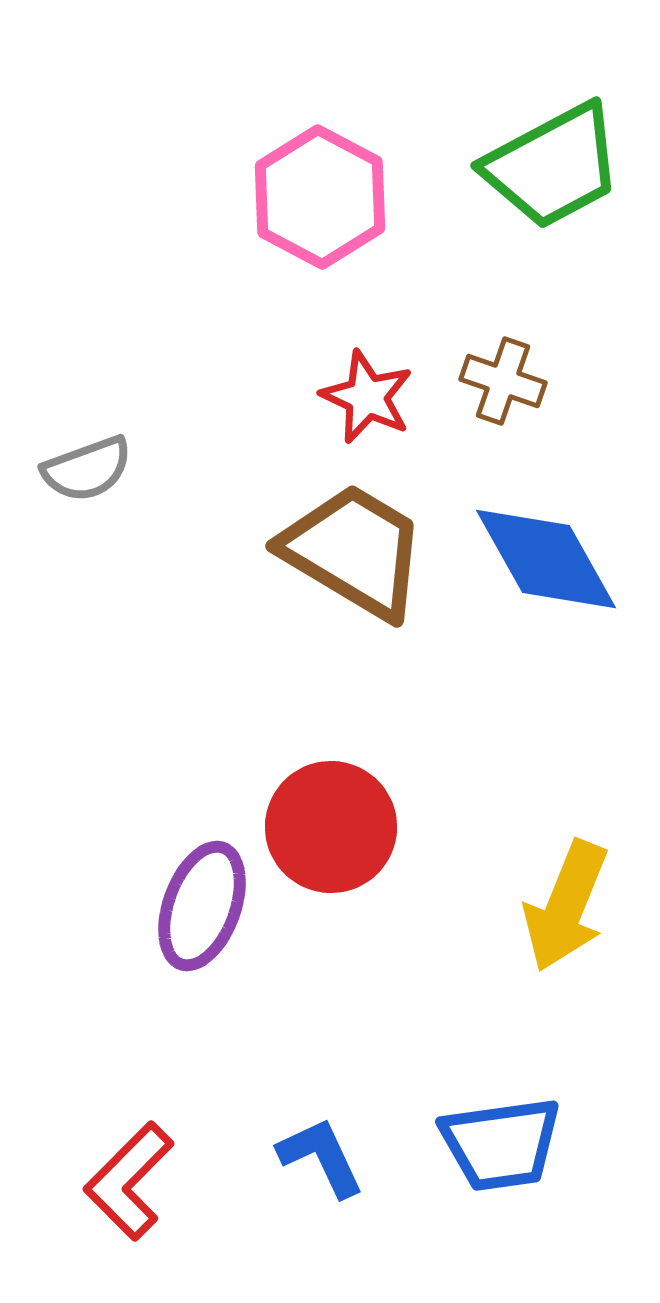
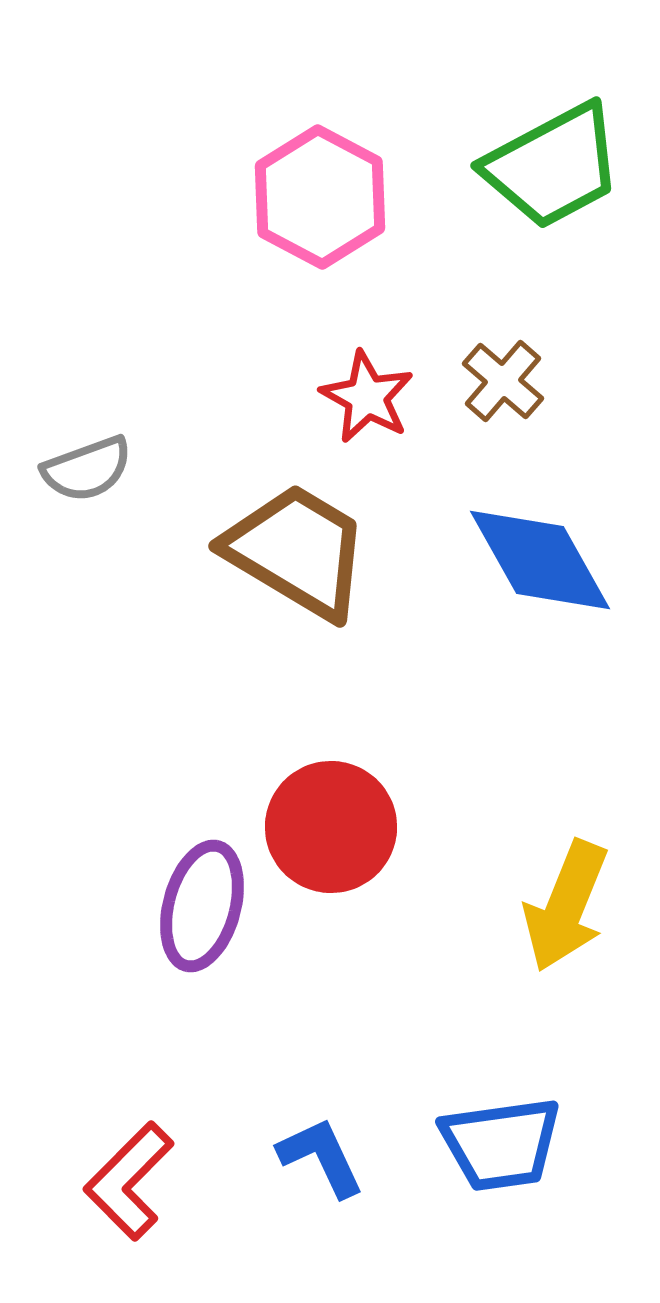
brown cross: rotated 22 degrees clockwise
red star: rotated 4 degrees clockwise
brown trapezoid: moved 57 px left
blue diamond: moved 6 px left, 1 px down
purple ellipse: rotated 5 degrees counterclockwise
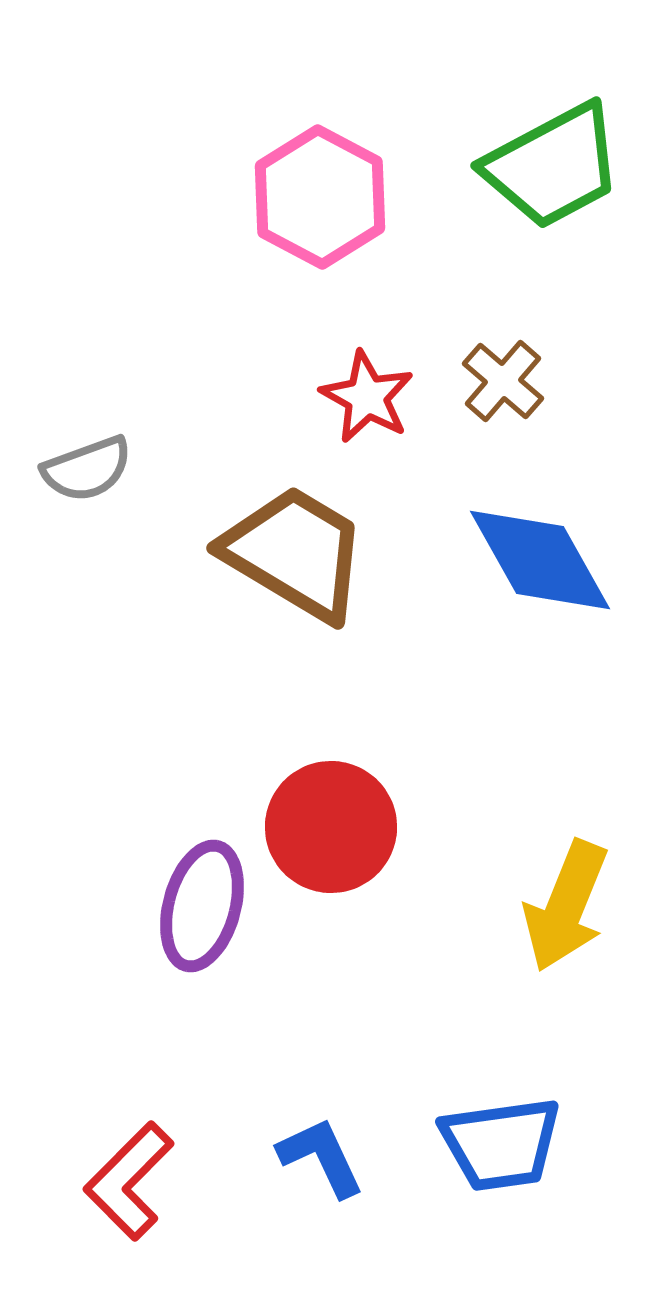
brown trapezoid: moved 2 px left, 2 px down
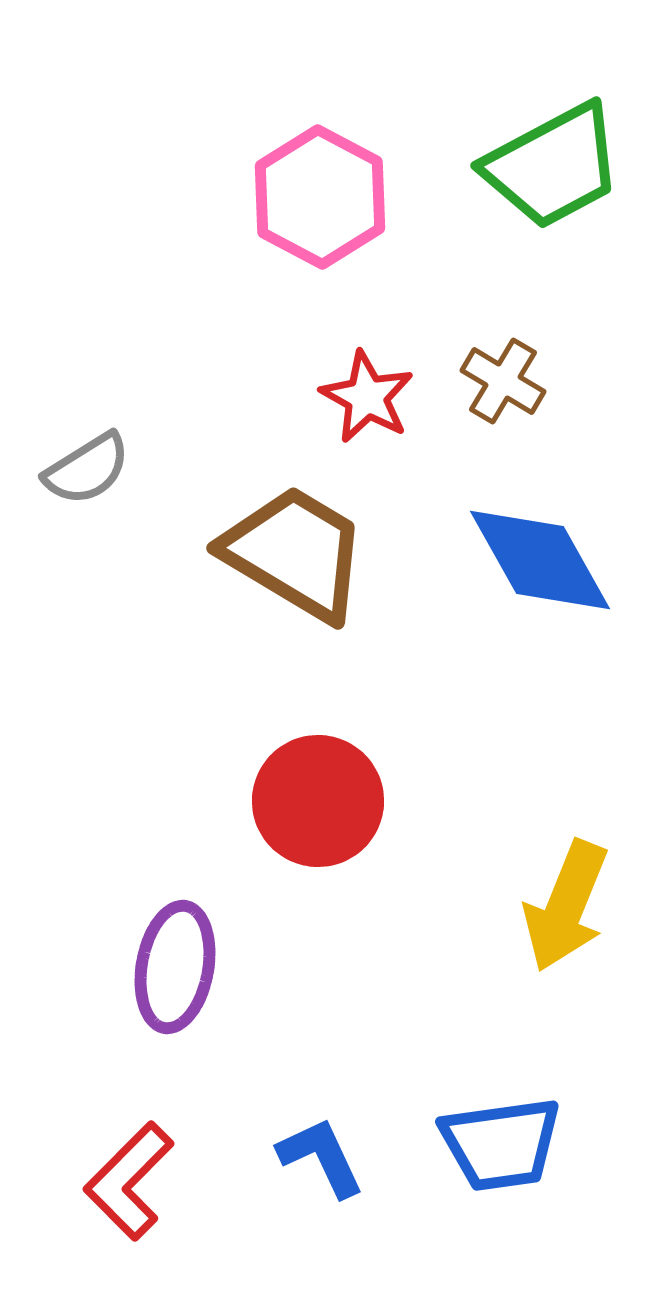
brown cross: rotated 10 degrees counterclockwise
gray semicircle: rotated 12 degrees counterclockwise
red circle: moved 13 px left, 26 px up
purple ellipse: moved 27 px left, 61 px down; rotated 5 degrees counterclockwise
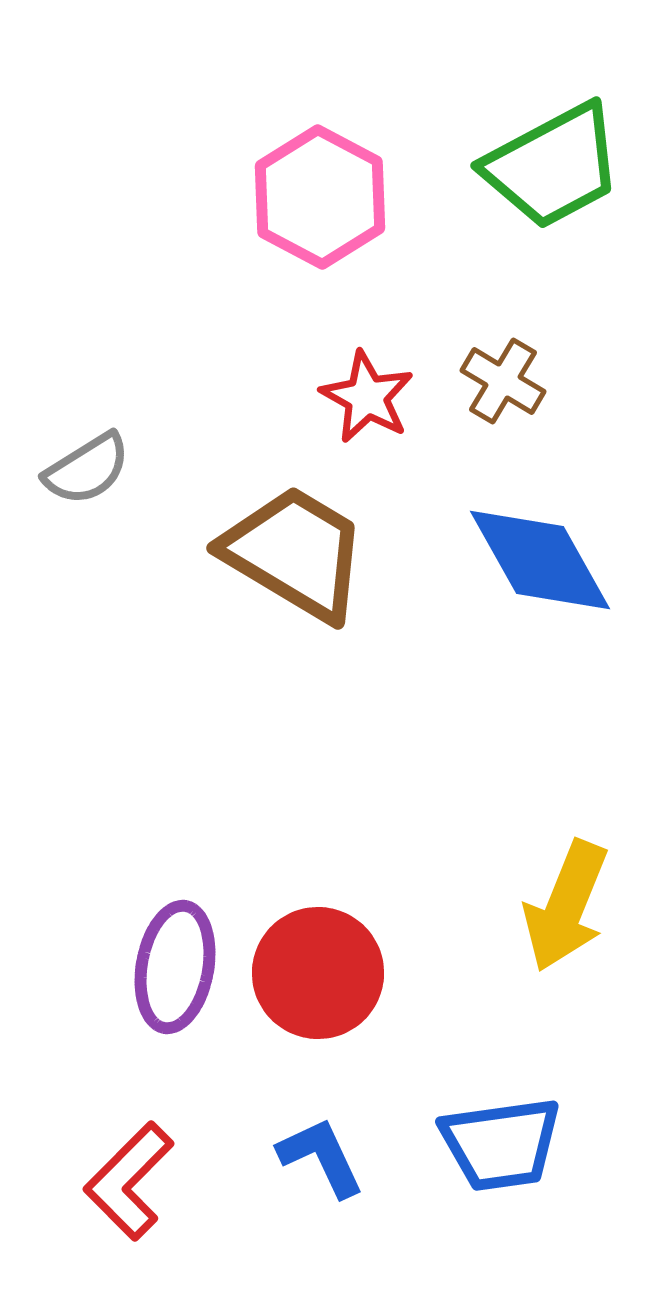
red circle: moved 172 px down
